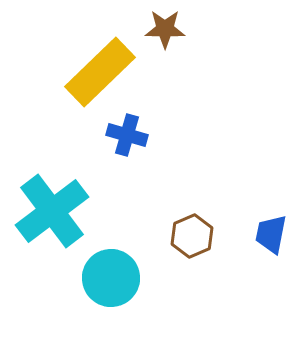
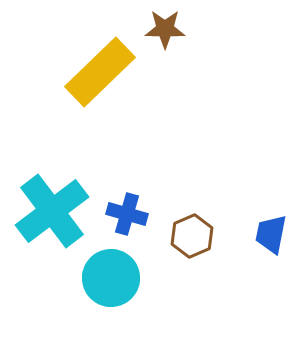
blue cross: moved 79 px down
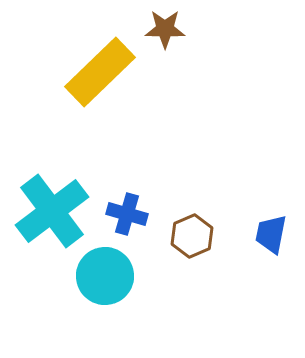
cyan circle: moved 6 px left, 2 px up
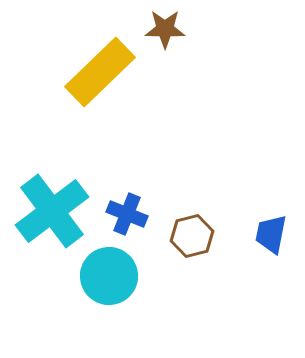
blue cross: rotated 6 degrees clockwise
brown hexagon: rotated 9 degrees clockwise
cyan circle: moved 4 px right
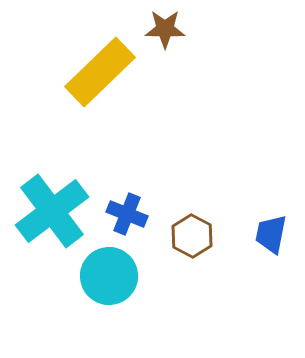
brown hexagon: rotated 18 degrees counterclockwise
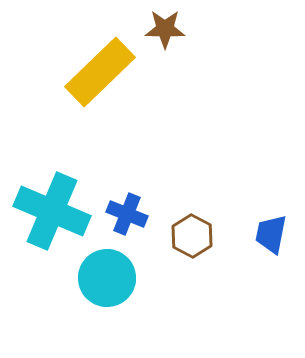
cyan cross: rotated 30 degrees counterclockwise
cyan circle: moved 2 px left, 2 px down
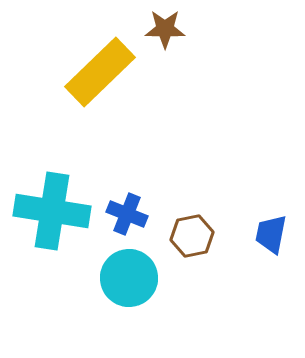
cyan cross: rotated 14 degrees counterclockwise
brown hexagon: rotated 21 degrees clockwise
cyan circle: moved 22 px right
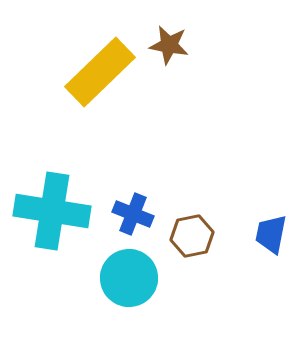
brown star: moved 4 px right, 16 px down; rotated 9 degrees clockwise
blue cross: moved 6 px right
